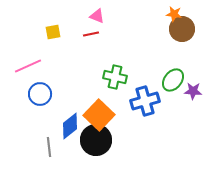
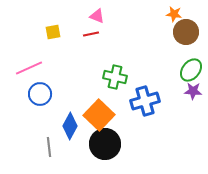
brown circle: moved 4 px right, 3 px down
pink line: moved 1 px right, 2 px down
green ellipse: moved 18 px right, 10 px up
blue diamond: rotated 24 degrees counterclockwise
black circle: moved 9 px right, 4 px down
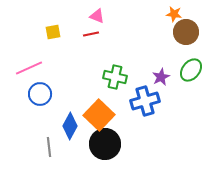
purple star: moved 32 px left, 14 px up; rotated 30 degrees counterclockwise
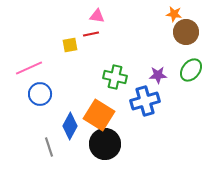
pink triangle: rotated 14 degrees counterclockwise
yellow square: moved 17 px right, 13 px down
purple star: moved 3 px left, 2 px up; rotated 24 degrees clockwise
orange square: rotated 12 degrees counterclockwise
gray line: rotated 12 degrees counterclockwise
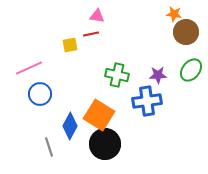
green cross: moved 2 px right, 2 px up
blue cross: moved 2 px right; rotated 8 degrees clockwise
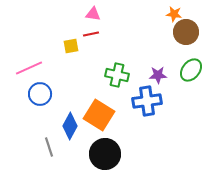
pink triangle: moved 4 px left, 2 px up
yellow square: moved 1 px right, 1 px down
black circle: moved 10 px down
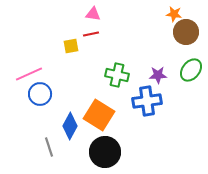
pink line: moved 6 px down
black circle: moved 2 px up
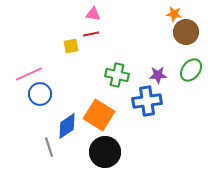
blue diamond: moved 3 px left; rotated 28 degrees clockwise
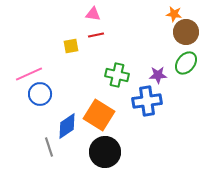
red line: moved 5 px right, 1 px down
green ellipse: moved 5 px left, 7 px up
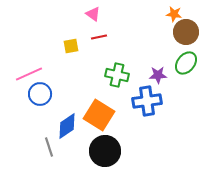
pink triangle: rotated 28 degrees clockwise
red line: moved 3 px right, 2 px down
black circle: moved 1 px up
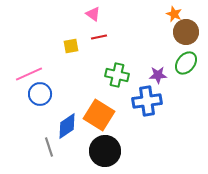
orange star: rotated 14 degrees clockwise
